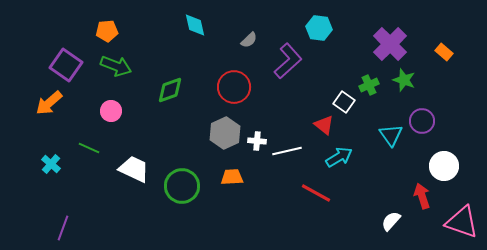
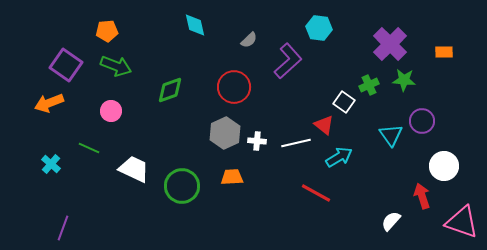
orange rectangle: rotated 42 degrees counterclockwise
green star: rotated 15 degrees counterclockwise
orange arrow: rotated 20 degrees clockwise
white line: moved 9 px right, 8 px up
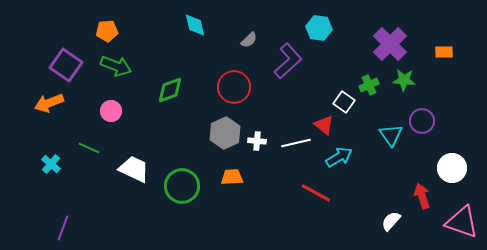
white circle: moved 8 px right, 2 px down
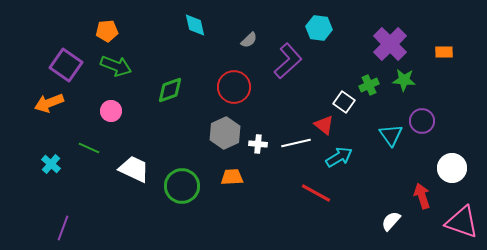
white cross: moved 1 px right, 3 px down
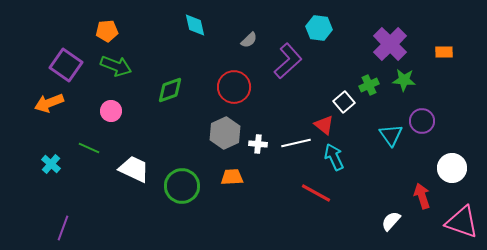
white square: rotated 15 degrees clockwise
cyan arrow: moved 5 px left; rotated 84 degrees counterclockwise
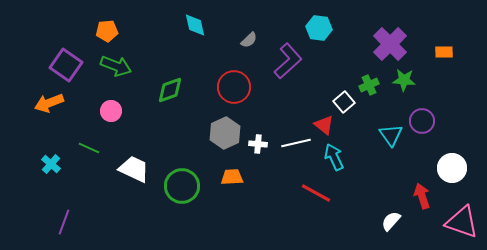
purple line: moved 1 px right, 6 px up
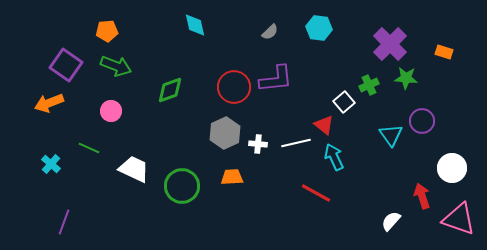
gray semicircle: moved 21 px right, 8 px up
orange rectangle: rotated 18 degrees clockwise
purple L-shape: moved 12 px left, 18 px down; rotated 36 degrees clockwise
green star: moved 2 px right, 2 px up
pink triangle: moved 3 px left, 3 px up
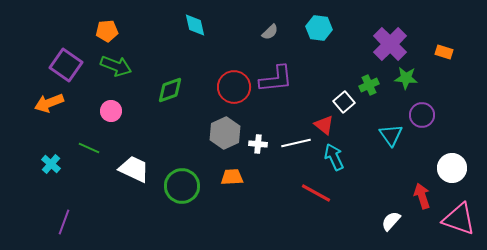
purple circle: moved 6 px up
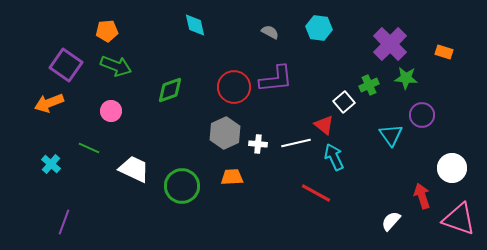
gray semicircle: rotated 108 degrees counterclockwise
